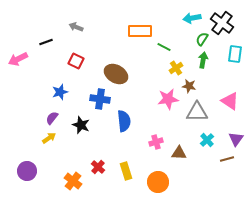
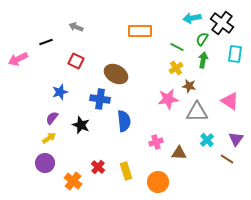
green line: moved 13 px right
brown line: rotated 48 degrees clockwise
purple circle: moved 18 px right, 8 px up
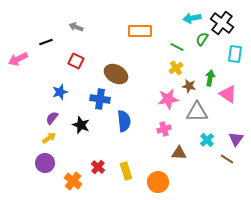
green arrow: moved 7 px right, 18 px down
pink triangle: moved 2 px left, 7 px up
pink cross: moved 8 px right, 13 px up
